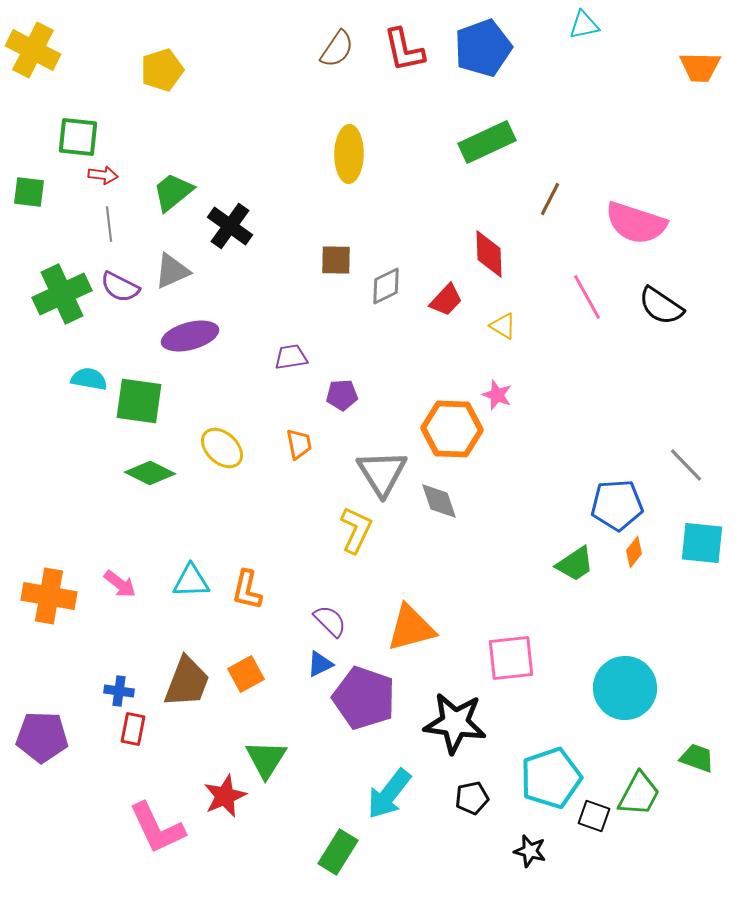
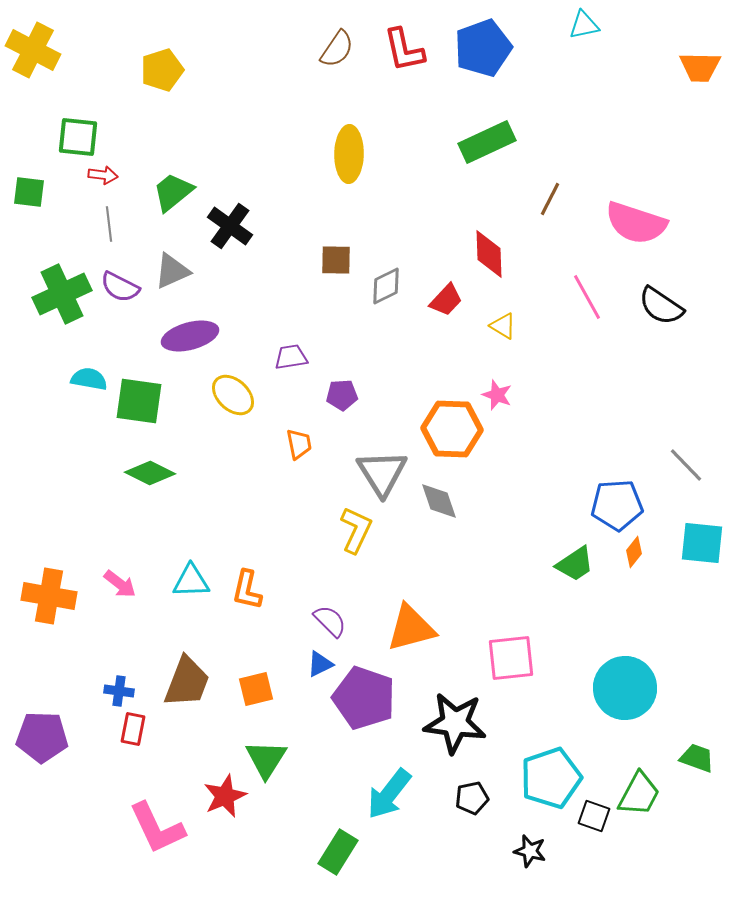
yellow ellipse at (222, 448): moved 11 px right, 53 px up
orange square at (246, 674): moved 10 px right, 15 px down; rotated 15 degrees clockwise
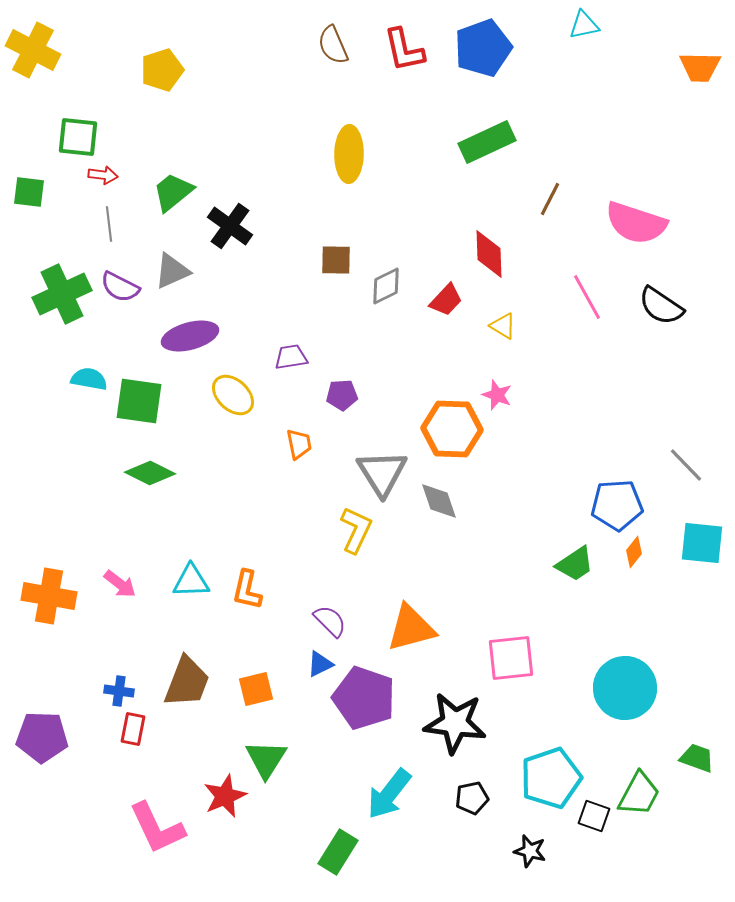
brown semicircle at (337, 49): moved 4 px left, 4 px up; rotated 123 degrees clockwise
